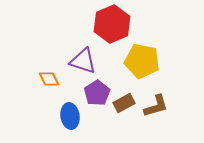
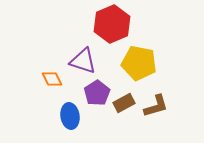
yellow pentagon: moved 3 px left, 2 px down
orange diamond: moved 3 px right
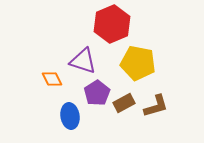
yellow pentagon: moved 1 px left
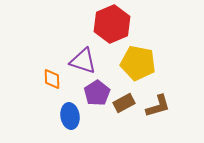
orange diamond: rotated 25 degrees clockwise
brown L-shape: moved 2 px right
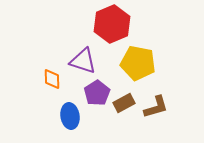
brown L-shape: moved 2 px left, 1 px down
